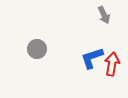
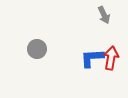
blue L-shape: rotated 15 degrees clockwise
red arrow: moved 1 px left, 6 px up
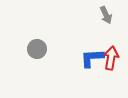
gray arrow: moved 2 px right
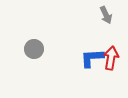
gray circle: moved 3 px left
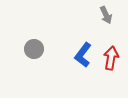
blue L-shape: moved 9 px left, 3 px up; rotated 50 degrees counterclockwise
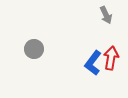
blue L-shape: moved 10 px right, 8 px down
